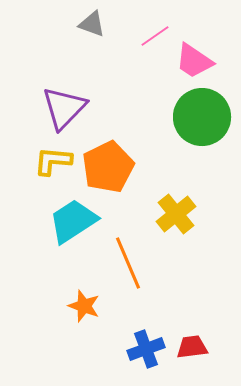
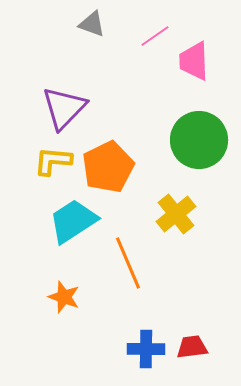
pink trapezoid: rotated 54 degrees clockwise
green circle: moved 3 px left, 23 px down
orange star: moved 20 px left, 9 px up
blue cross: rotated 21 degrees clockwise
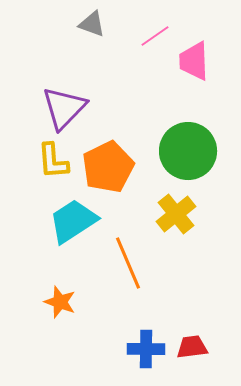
green circle: moved 11 px left, 11 px down
yellow L-shape: rotated 99 degrees counterclockwise
orange star: moved 4 px left, 5 px down
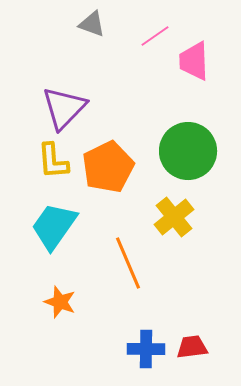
yellow cross: moved 2 px left, 3 px down
cyan trapezoid: moved 19 px left, 5 px down; rotated 22 degrees counterclockwise
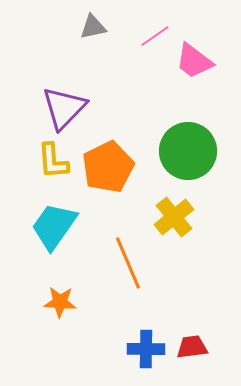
gray triangle: moved 1 px right, 3 px down; rotated 32 degrees counterclockwise
pink trapezoid: rotated 51 degrees counterclockwise
orange star: rotated 16 degrees counterclockwise
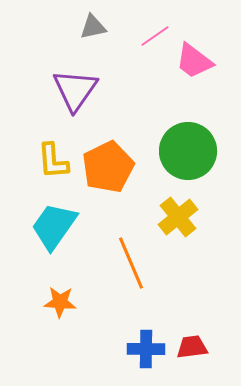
purple triangle: moved 11 px right, 18 px up; rotated 9 degrees counterclockwise
yellow cross: moved 4 px right
orange line: moved 3 px right
